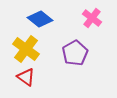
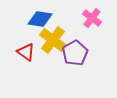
blue diamond: rotated 30 degrees counterclockwise
yellow cross: moved 27 px right, 9 px up
red triangle: moved 25 px up
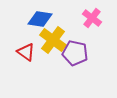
purple pentagon: rotated 30 degrees counterclockwise
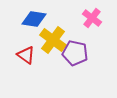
blue diamond: moved 6 px left
red triangle: moved 3 px down
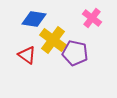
red triangle: moved 1 px right
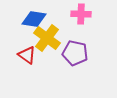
pink cross: moved 11 px left, 4 px up; rotated 36 degrees counterclockwise
yellow cross: moved 6 px left, 2 px up
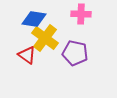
yellow cross: moved 2 px left
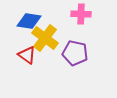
blue diamond: moved 5 px left, 2 px down
